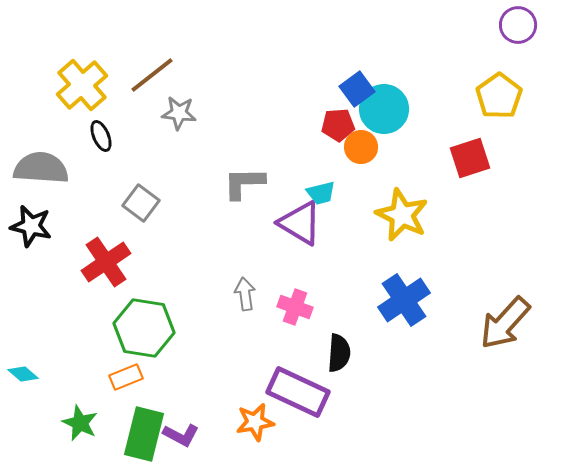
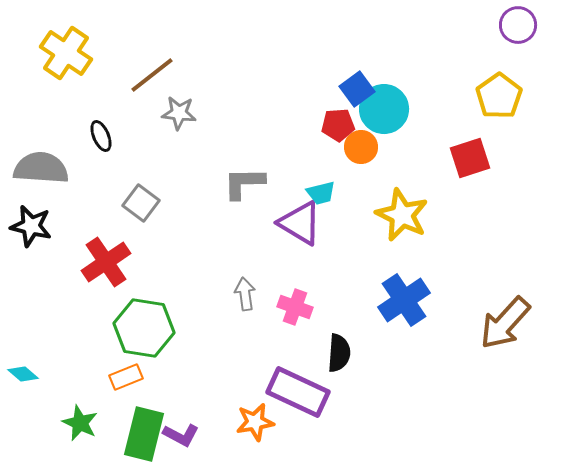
yellow cross: moved 16 px left, 32 px up; rotated 15 degrees counterclockwise
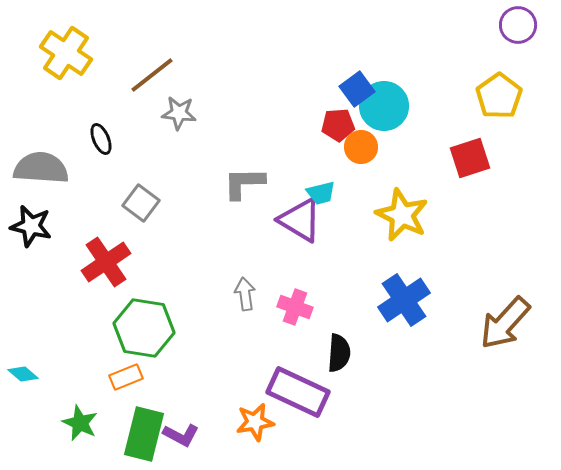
cyan circle: moved 3 px up
black ellipse: moved 3 px down
purple triangle: moved 3 px up
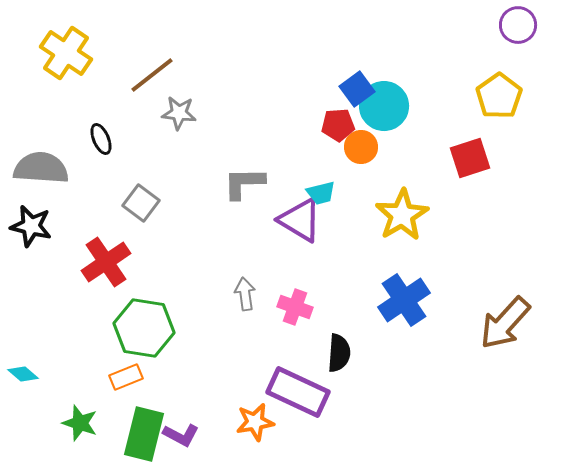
yellow star: rotated 16 degrees clockwise
green star: rotated 6 degrees counterclockwise
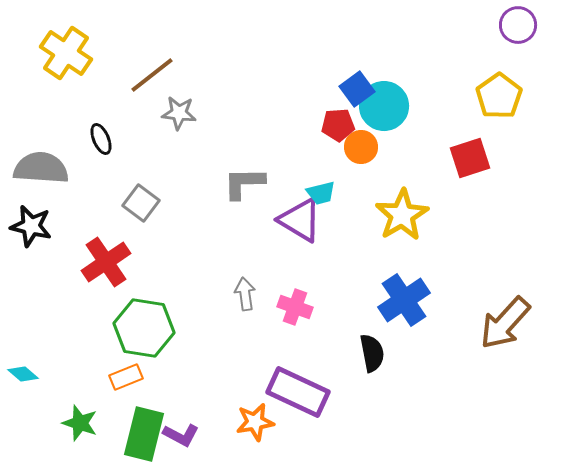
black semicircle: moved 33 px right; rotated 15 degrees counterclockwise
